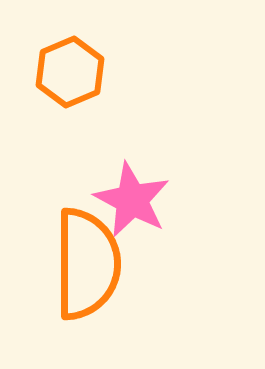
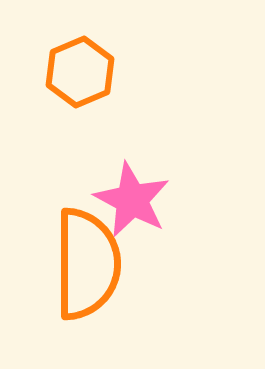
orange hexagon: moved 10 px right
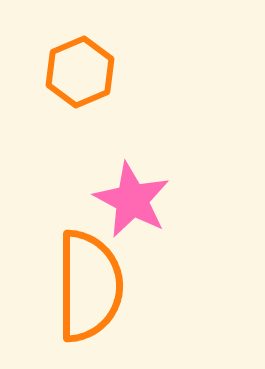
orange semicircle: moved 2 px right, 22 px down
